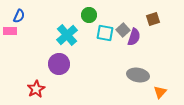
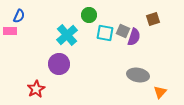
gray square: moved 1 px down; rotated 24 degrees counterclockwise
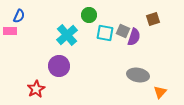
purple circle: moved 2 px down
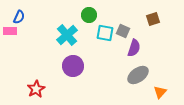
blue semicircle: moved 1 px down
purple semicircle: moved 11 px down
purple circle: moved 14 px right
gray ellipse: rotated 45 degrees counterclockwise
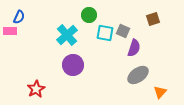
purple circle: moved 1 px up
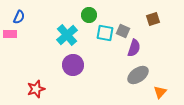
pink rectangle: moved 3 px down
red star: rotated 12 degrees clockwise
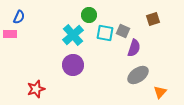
cyan cross: moved 6 px right
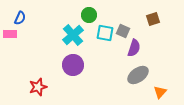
blue semicircle: moved 1 px right, 1 px down
red star: moved 2 px right, 2 px up
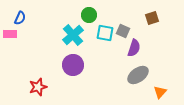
brown square: moved 1 px left, 1 px up
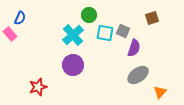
pink rectangle: rotated 48 degrees clockwise
